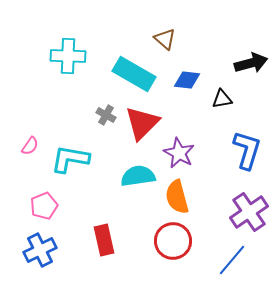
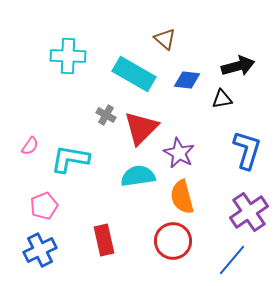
black arrow: moved 13 px left, 3 px down
red triangle: moved 1 px left, 5 px down
orange semicircle: moved 5 px right
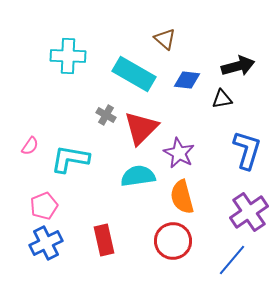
blue cross: moved 6 px right, 7 px up
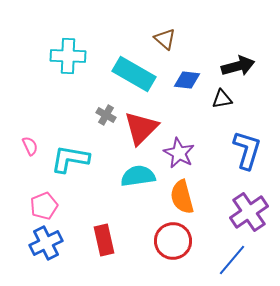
pink semicircle: rotated 60 degrees counterclockwise
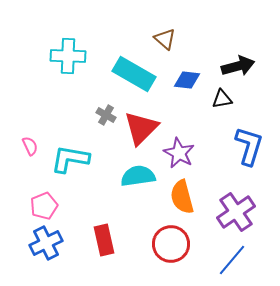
blue L-shape: moved 2 px right, 4 px up
purple cross: moved 13 px left
red circle: moved 2 px left, 3 px down
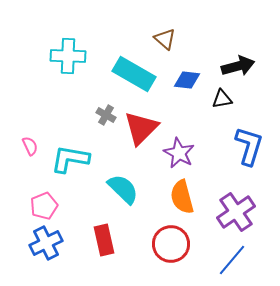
cyan semicircle: moved 15 px left, 13 px down; rotated 52 degrees clockwise
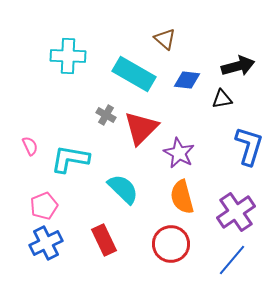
red rectangle: rotated 12 degrees counterclockwise
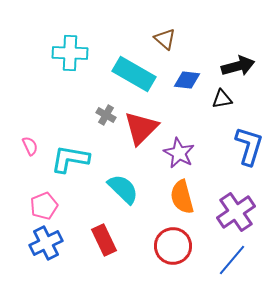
cyan cross: moved 2 px right, 3 px up
red circle: moved 2 px right, 2 px down
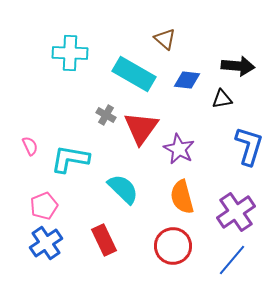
black arrow: rotated 20 degrees clockwise
red triangle: rotated 9 degrees counterclockwise
purple star: moved 4 px up
blue cross: rotated 8 degrees counterclockwise
